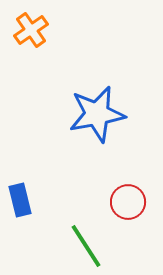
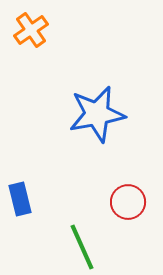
blue rectangle: moved 1 px up
green line: moved 4 px left, 1 px down; rotated 9 degrees clockwise
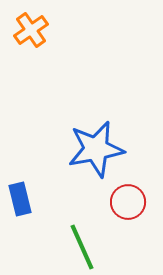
blue star: moved 1 px left, 35 px down
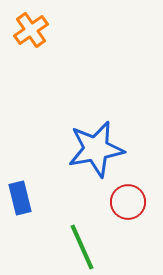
blue rectangle: moved 1 px up
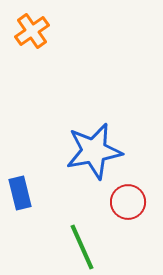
orange cross: moved 1 px right, 1 px down
blue star: moved 2 px left, 2 px down
blue rectangle: moved 5 px up
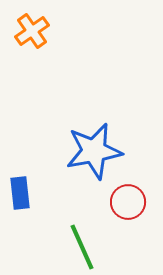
blue rectangle: rotated 8 degrees clockwise
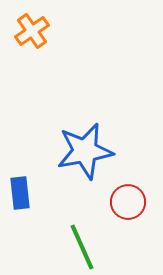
blue star: moved 9 px left
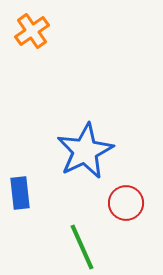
blue star: rotated 16 degrees counterclockwise
red circle: moved 2 px left, 1 px down
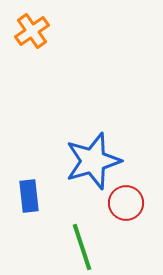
blue star: moved 8 px right, 10 px down; rotated 10 degrees clockwise
blue rectangle: moved 9 px right, 3 px down
green line: rotated 6 degrees clockwise
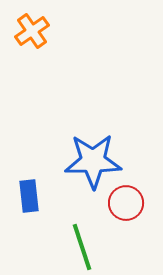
blue star: rotated 16 degrees clockwise
